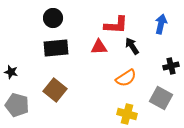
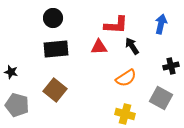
black rectangle: moved 1 px down
yellow cross: moved 2 px left
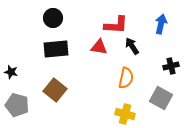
red triangle: rotated 12 degrees clockwise
orange semicircle: rotated 45 degrees counterclockwise
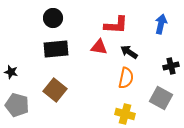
black arrow: moved 3 px left, 6 px down; rotated 24 degrees counterclockwise
